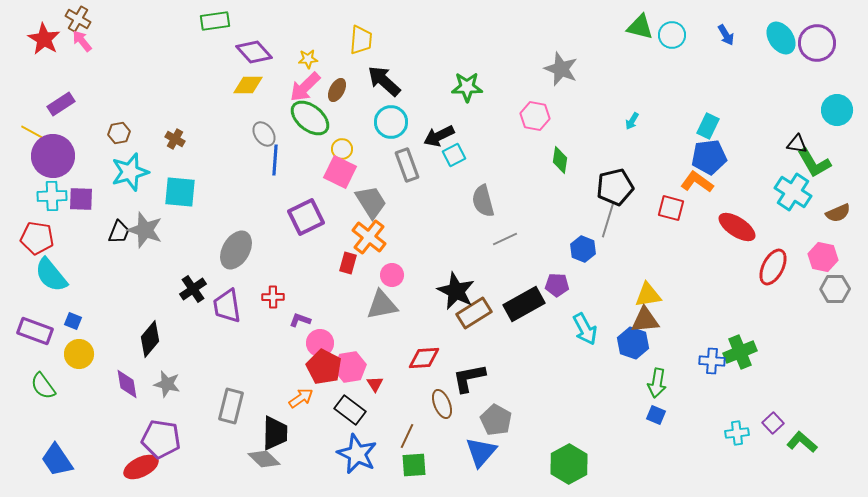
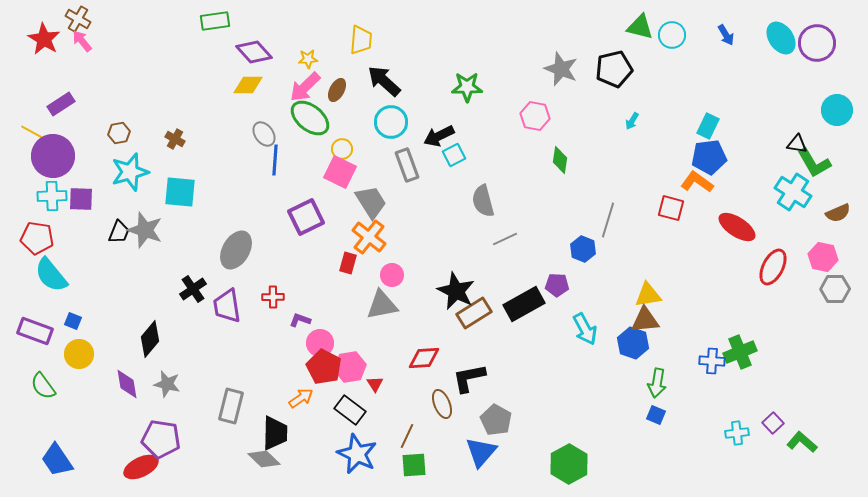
black pentagon at (615, 187): moved 1 px left, 118 px up
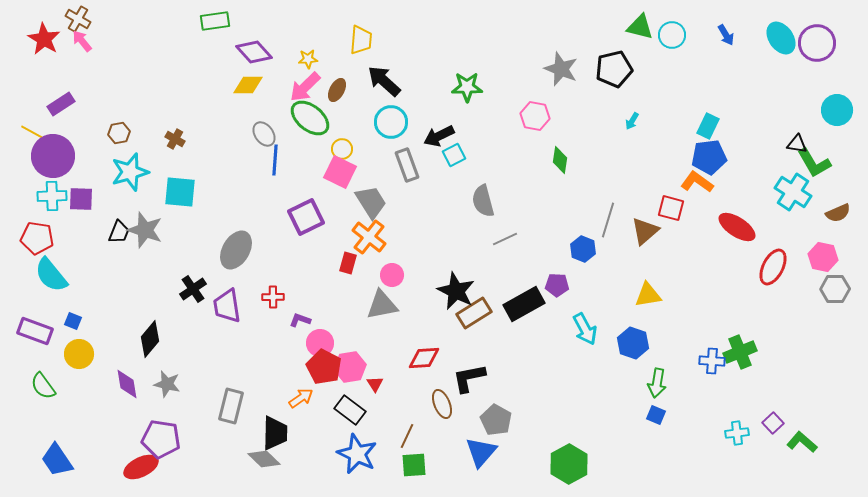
brown triangle at (645, 320): moved 89 px up; rotated 36 degrees counterclockwise
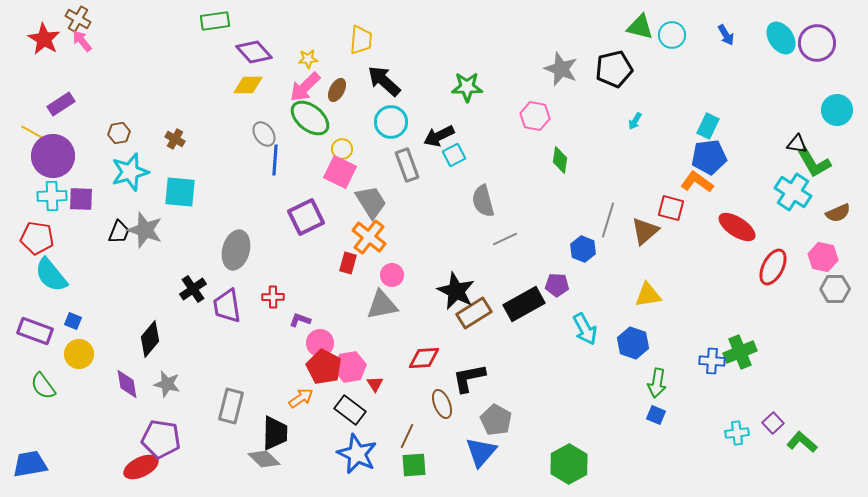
cyan arrow at (632, 121): moved 3 px right
gray ellipse at (236, 250): rotated 15 degrees counterclockwise
blue trapezoid at (57, 460): moved 27 px left, 4 px down; rotated 114 degrees clockwise
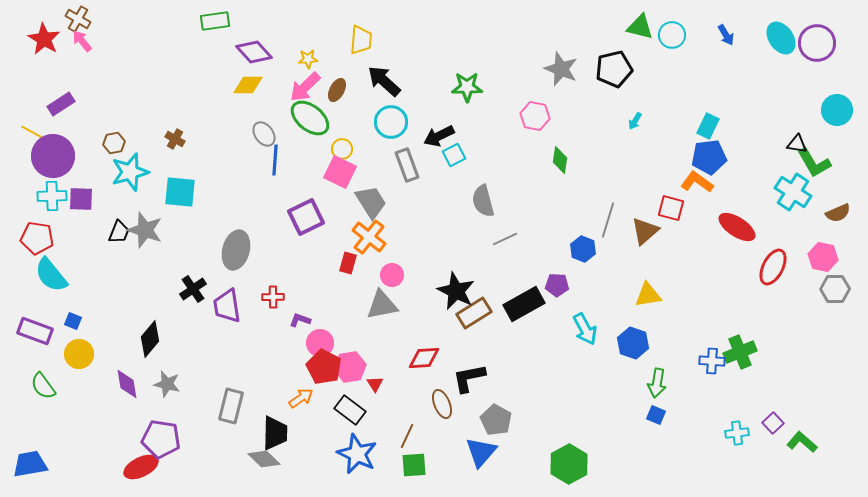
brown hexagon at (119, 133): moved 5 px left, 10 px down
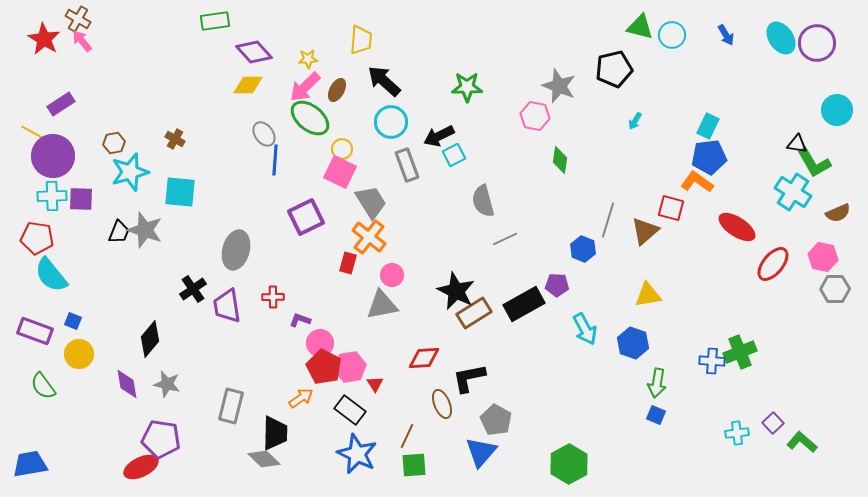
gray star at (561, 69): moved 2 px left, 17 px down
red ellipse at (773, 267): moved 3 px up; rotated 12 degrees clockwise
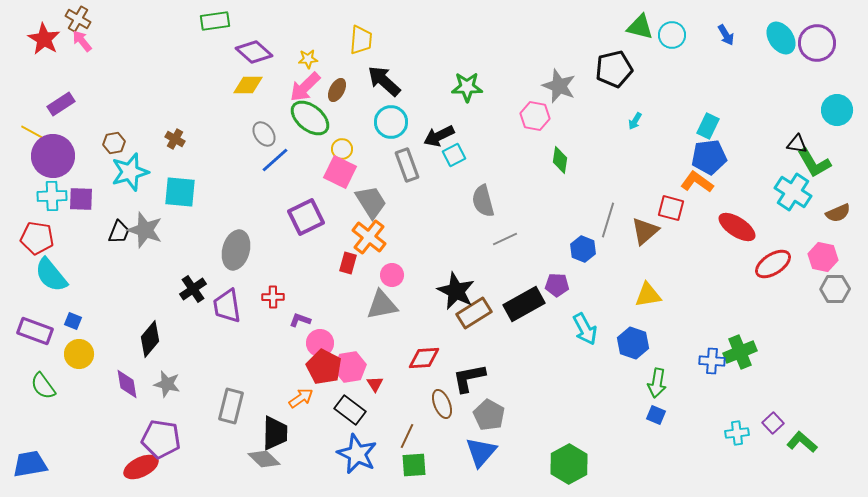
purple diamond at (254, 52): rotated 6 degrees counterclockwise
blue line at (275, 160): rotated 44 degrees clockwise
red ellipse at (773, 264): rotated 18 degrees clockwise
gray pentagon at (496, 420): moved 7 px left, 5 px up
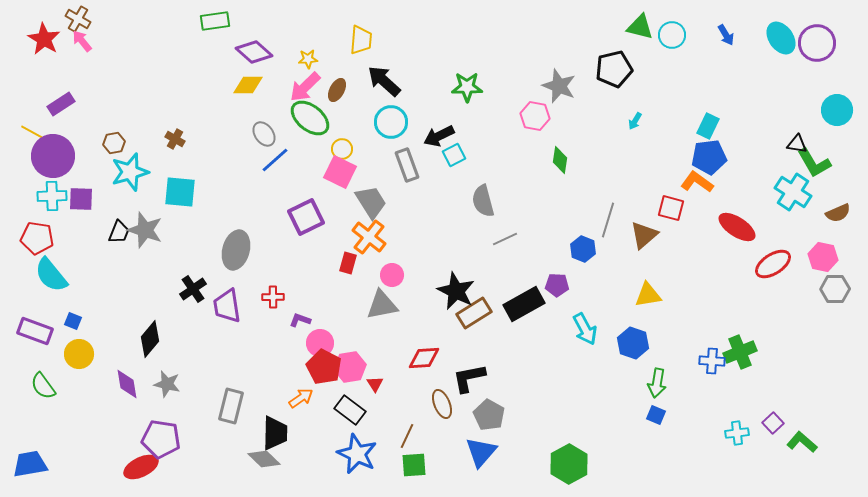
brown triangle at (645, 231): moved 1 px left, 4 px down
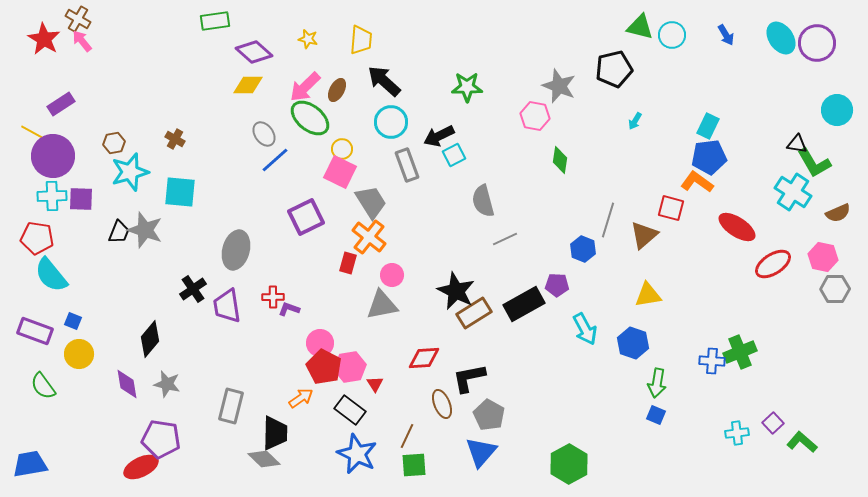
yellow star at (308, 59): moved 20 px up; rotated 18 degrees clockwise
purple L-shape at (300, 320): moved 11 px left, 11 px up
